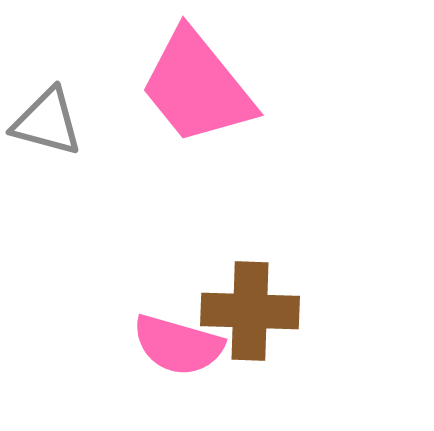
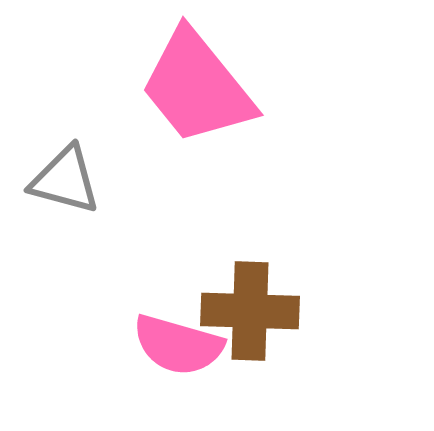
gray triangle: moved 18 px right, 58 px down
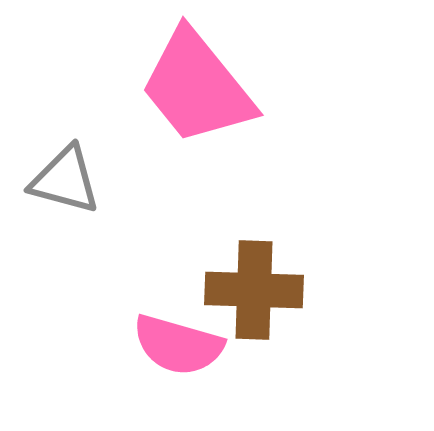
brown cross: moved 4 px right, 21 px up
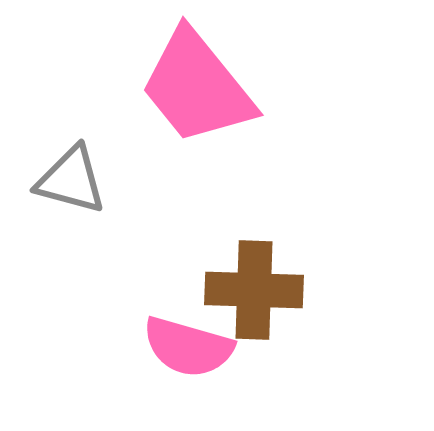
gray triangle: moved 6 px right
pink semicircle: moved 10 px right, 2 px down
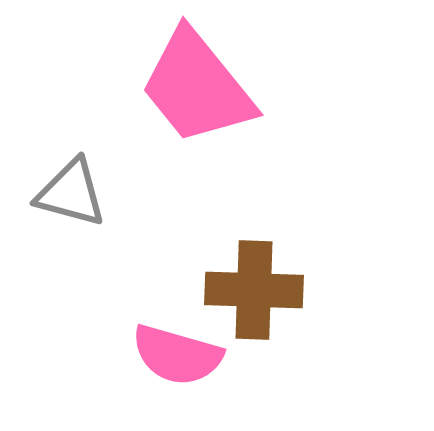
gray triangle: moved 13 px down
pink semicircle: moved 11 px left, 8 px down
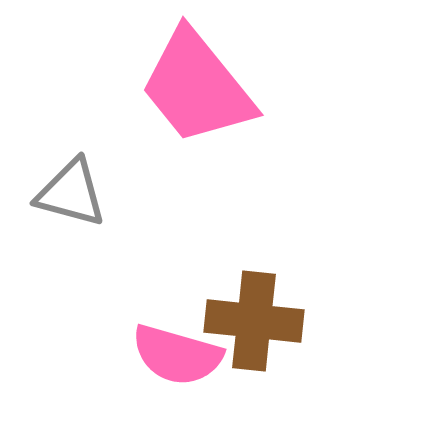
brown cross: moved 31 px down; rotated 4 degrees clockwise
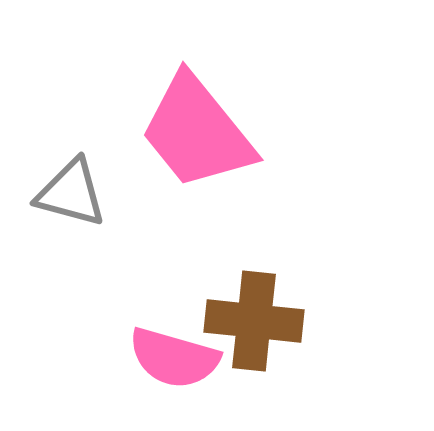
pink trapezoid: moved 45 px down
pink semicircle: moved 3 px left, 3 px down
